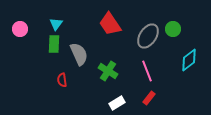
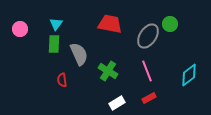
red trapezoid: rotated 135 degrees clockwise
green circle: moved 3 px left, 5 px up
cyan diamond: moved 15 px down
red rectangle: rotated 24 degrees clockwise
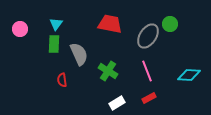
cyan diamond: rotated 40 degrees clockwise
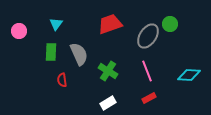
red trapezoid: rotated 30 degrees counterclockwise
pink circle: moved 1 px left, 2 px down
green rectangle: moved 3 px left, 8 px down
white rectangle: moved 9 px left
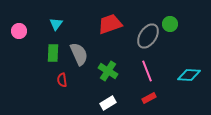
green rectangle: moved 2 px right, 1 px down
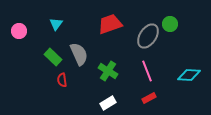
green rectangle: moved 4 px down; rotated 48 degrees counterclockwise
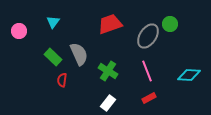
cyan triangle: moved 3 px left, 2 px up
red semicircle: rotated 16 degrees clockwise
white rectangle: rotated 21 degrees counterclockwise
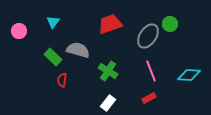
gray semicircle: moved 1 px left, 4 px up; rotated 50 degrees counterclockwise
pink line: moved 4 px right
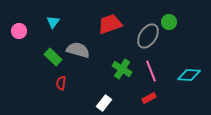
green circle: moved 1 px left, 2 px up
green cross: moved 14 px right, 2 px up
red semicircle: moved 1 px left, 3 px down
white rectangle: moved 4 px left
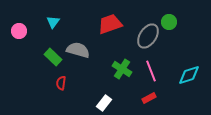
cyan diamond: rotated 20 degrees counterclockwise
